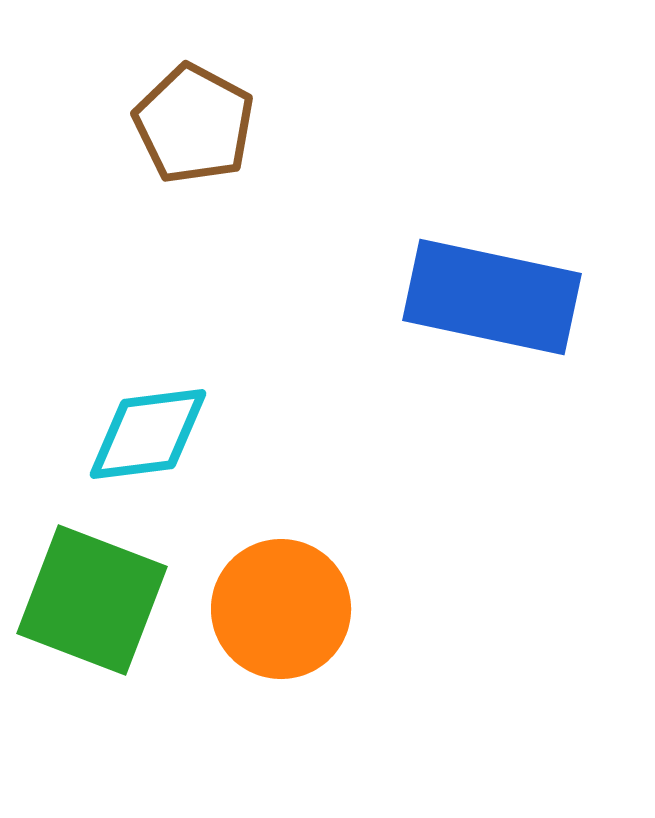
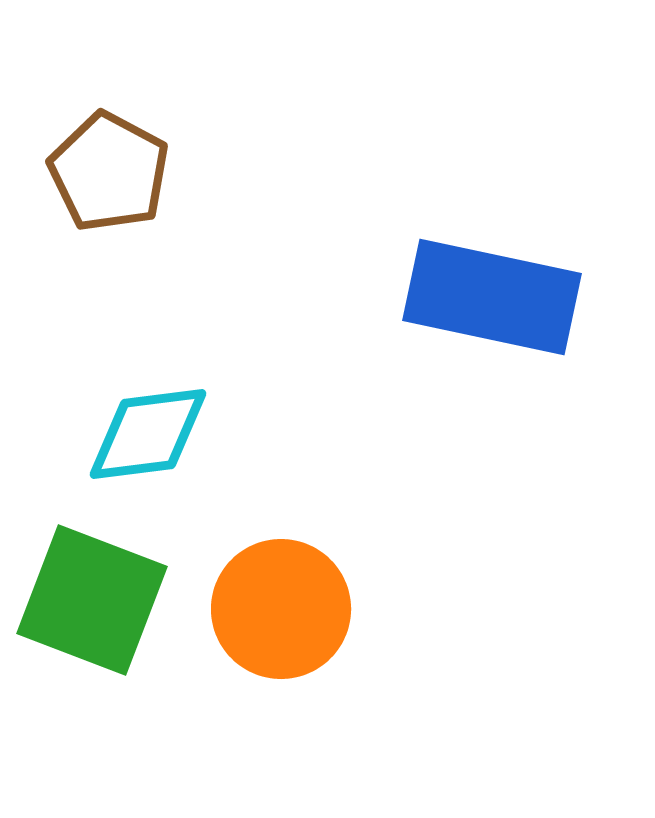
brown pentagon: moved 85 px left, 48 px down
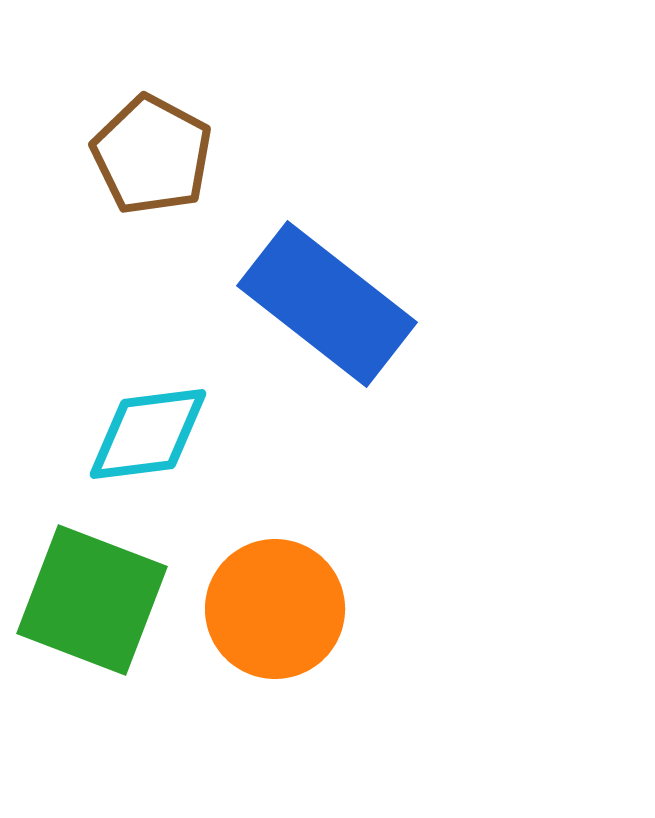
brown pentagon: moved 43 px right, 17 px up
blue rectangle: moved 165 px left, 7 px down; rotated 26 degrees clockwise
orange circle: moved 6 px left
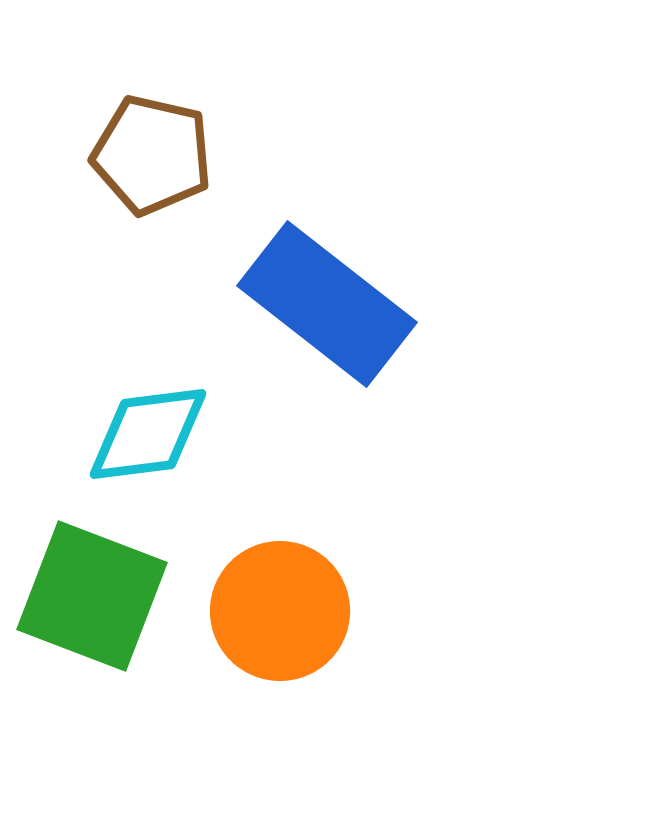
brown pentagon: rotated 15 degrees counterclockwise
green square: moved 4 px up
orange circle: moved 5 px right, 2 px down
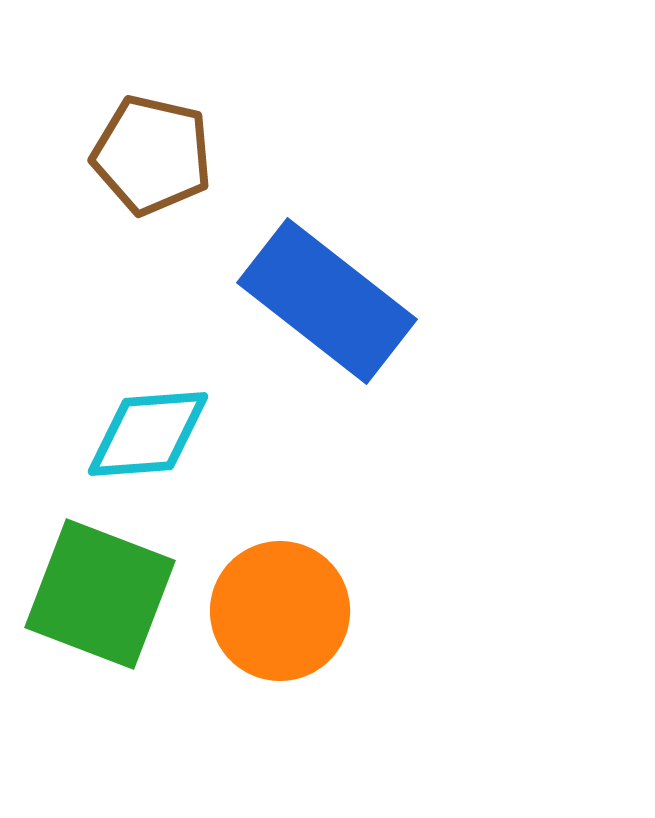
blue rectangle: moved 3 px up
cyan diamond: rotated 3 degrees clockwise
green square: moved 8 px right, 2 px up
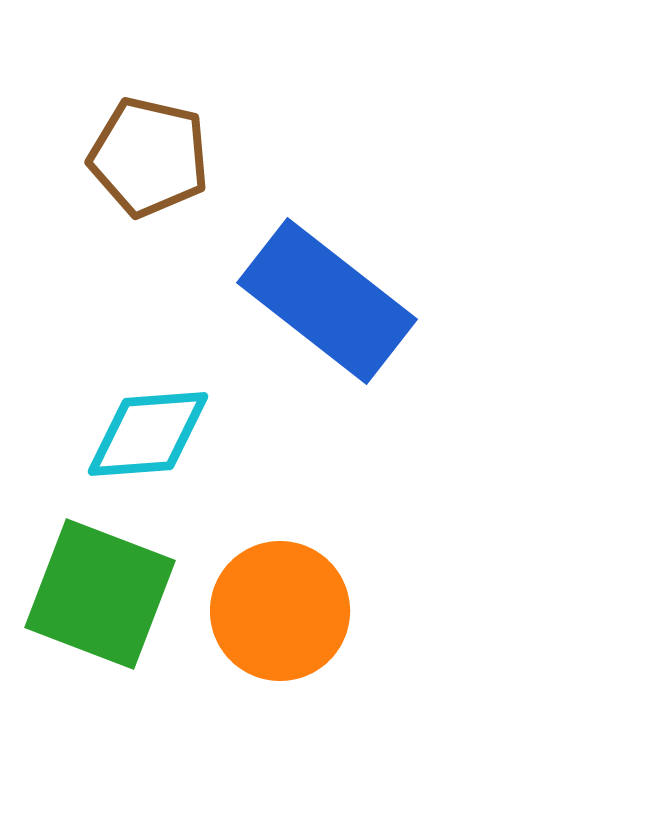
brown pentagon: moved 3 px left, 2 px down
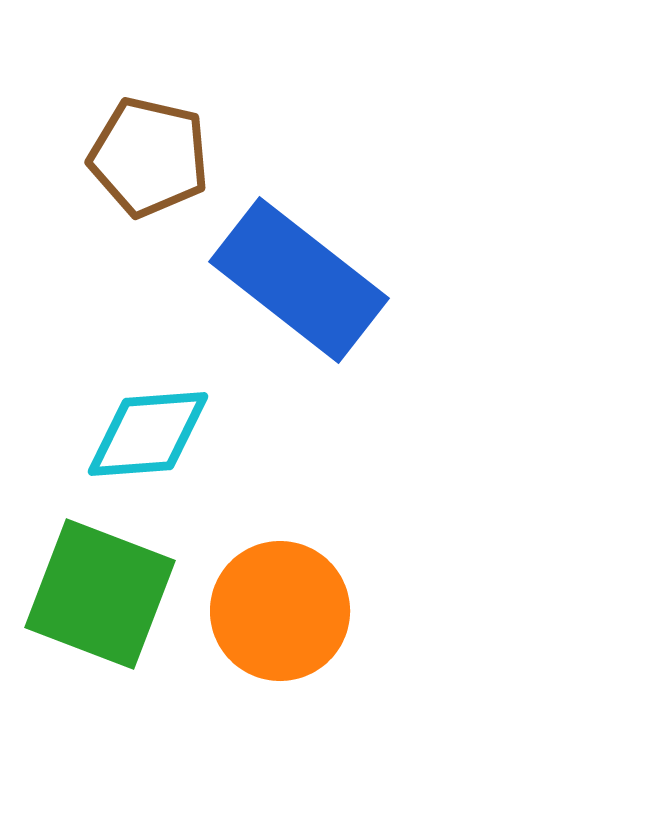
blue rectangle: moved 28 px left, 21 px up
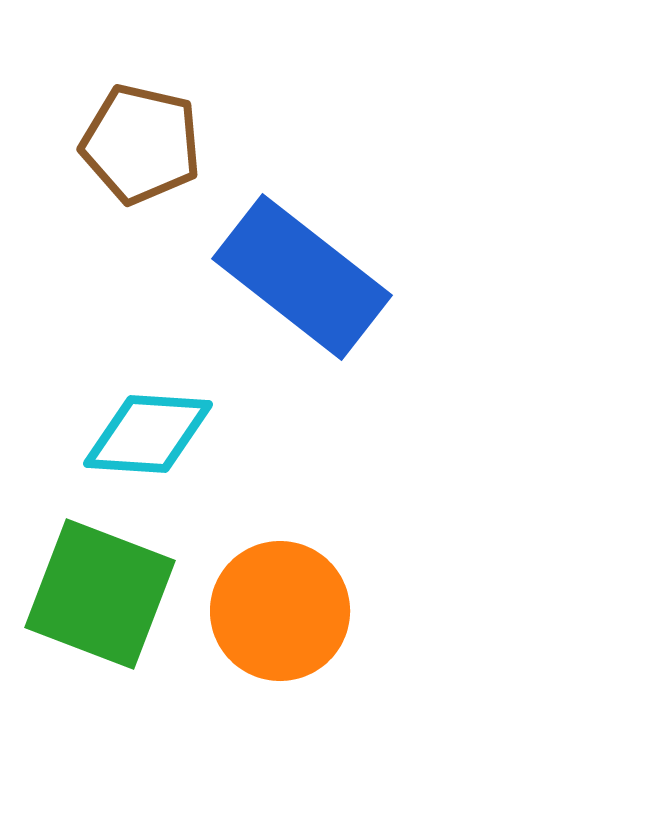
brown pentagon: moved 8 px left, 13 px up
blue rectangle: moved 3 px right, 3 px up
cyan diamond: rotated 8 degrees clockwise
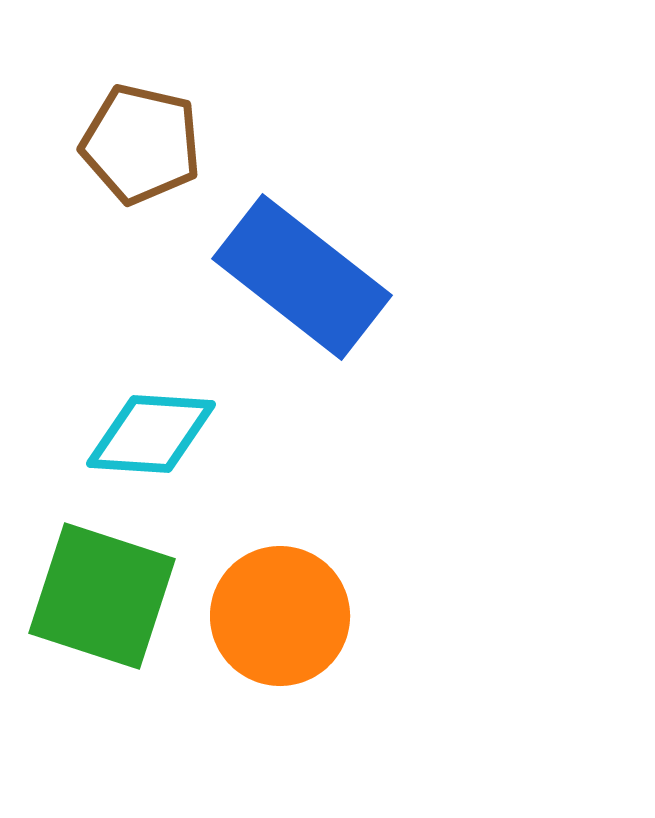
cyan diamond: moved 3 px right
green square: moved 2 px right, 2 px down; rotated 3 degrees counterclockwise
orange circle: moved 5 px down
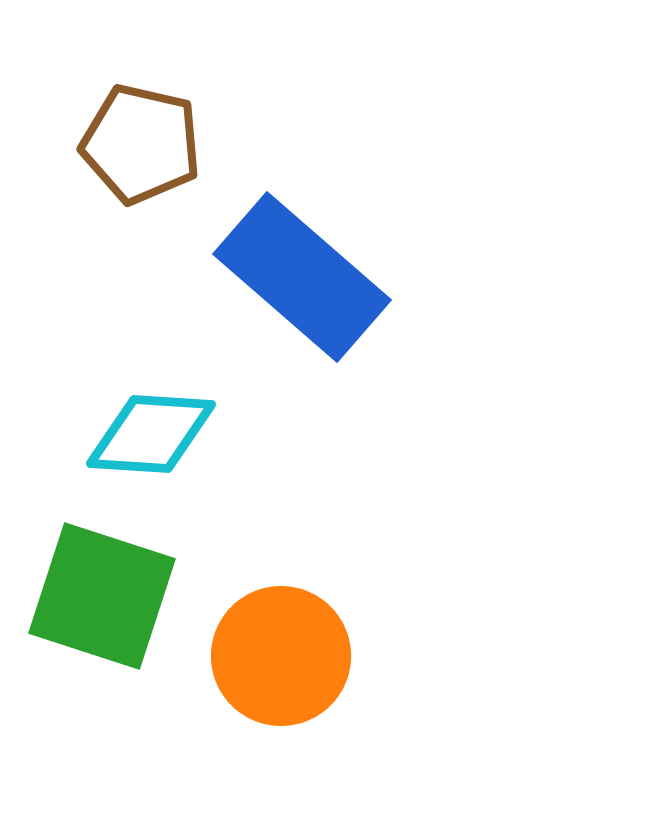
blue rectangle: rotated 3 degrees clockwise
orange circle: moved 1 px right, 40 px down
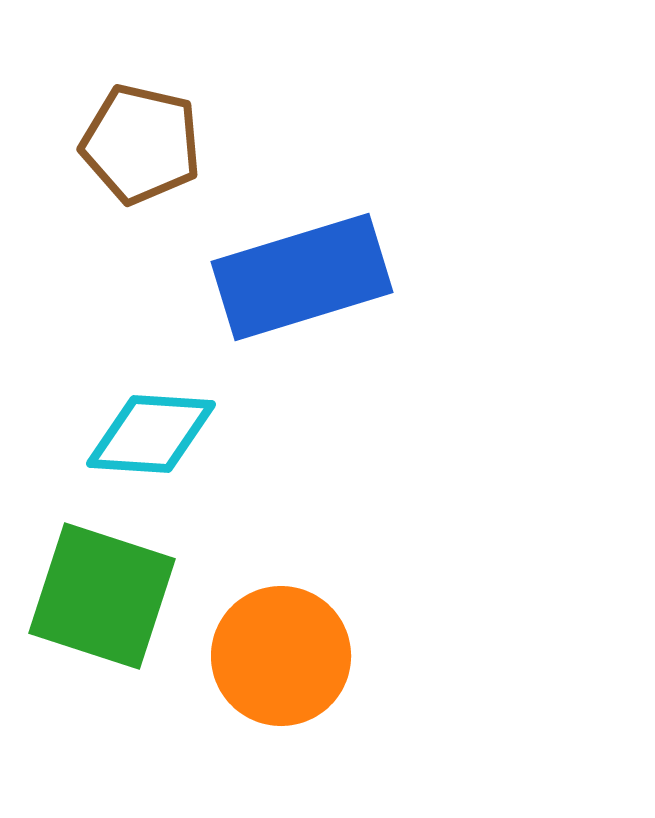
blue rectangle: rotated 58 degrees counterclockwise
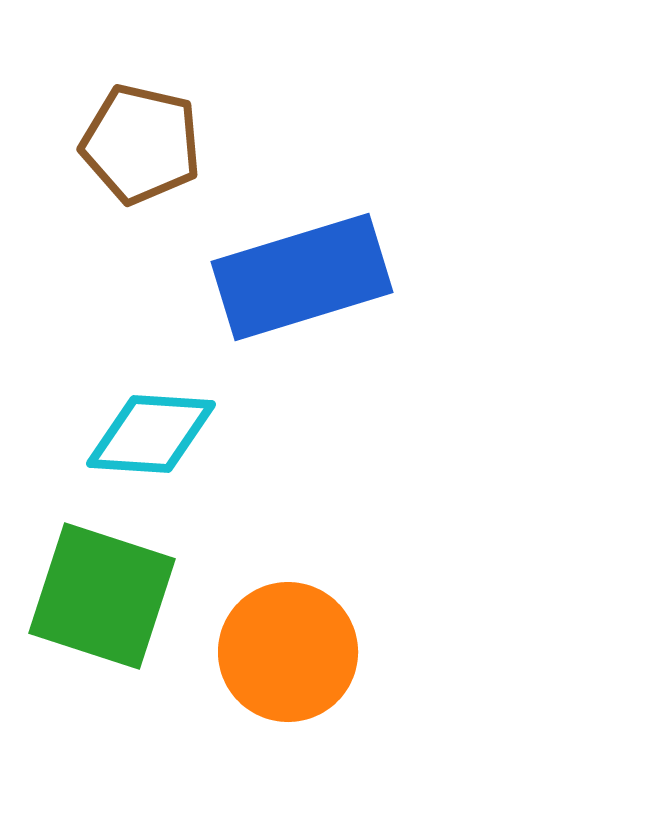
orange circle: moved 7 px right, 4 px up
